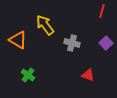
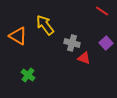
red line: rotated 72 degrees counterclockwise
orange triangle: moved 4 px up
red triangle: moved 4 px left, 17 px up
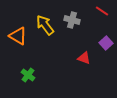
gray cross: moved 23 px up
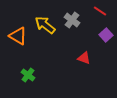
red line: moved 2 px left
gray cross: rotated 21 degrees clockwise
yellow arrow: rotated 15 degrees counterclockwise
purple square: moved 8 px up
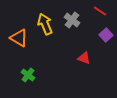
yellow arrow: moved 1 px up; rotated 30 degrees clockwise
orange triangle: moved 1 px right, 2 px down
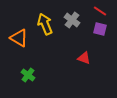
purple square: moved 6 px left, 6 px up; rotated 32 degrees counterclockwise
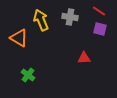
red line: moved 1 px left
gray cross: moved 2 px left, 3 px up; rotated 28 degrees counterclockwise
yellow arrow: moved 4 px left, 4 px up
red triangle: rotated 24 degrees counterclockwise
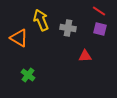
gray cross: moved 2 px left, 11 px down
red triangle: moved 1 px right, 2 px up
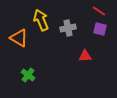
gray cross: rotated 21 degrees counterclockwise
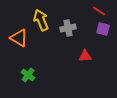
purple square: moved 3 px right
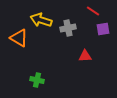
red line: moved 6 px left
yellow arrow: rotated 50 degrees counterclockwise
purple square: rotated 24 degrees counterclockwise
green cross: moved 9 px right, 5 px down; rotated 24 degrees counterclockwise
